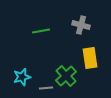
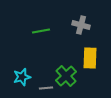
yellow rectangle: rotated 10 degrees clockwise
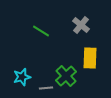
gray cross: rotated 24 degrees clockwise
green line: rotated 42 degrees clockwise
